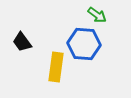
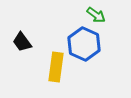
green arrow: moved 1 px left
blue hexagon: rotated 20 degrees clockwise
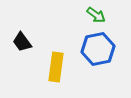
blue hexagon: moved 14 px right, 5 px down; rotated 24 degrees clockwise
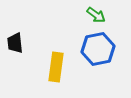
black trapezoid: moved 7 px left, 1 px down; rotated 30 degrees clockwise
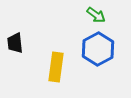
blue hexagon: rotated 16 degrees counterclockwise
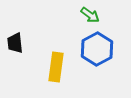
green arrow: moved 6 px left
blue hexagon: moved 1 px left
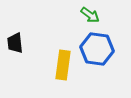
blue hexagon: rotated 24 degrees counterclockwise
yellow rectangle: moved 7 px right, 2 px up
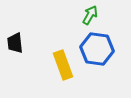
green arrow: rotated 96 degrees counterclockwise
yellow rectangle: rotated 28 degrees counterclockwise
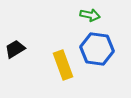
green arrow: rotated 72 degrees clockwise
black trapezoid: moved 6 px down; rotated 65 degrees clockwise
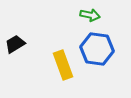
black trapezoid: moved 5 px up
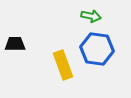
green arrow: moved 1 px right, 1 px down
black trapezoid: rotated 30 degrees clockwise
